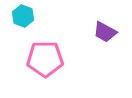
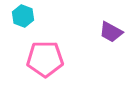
purple trapezoid: moved 6 px right
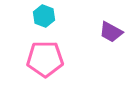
cyan hexagon: moved 21 px right
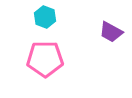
cyan hexagon: moved 1 px right, 1 px down
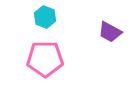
purple trapezoid: moved 1 px left
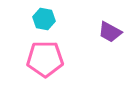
cyan hexagon: moved 1 px left, 2 px down; rotated 10 degrees counterclockwise
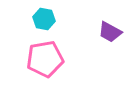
pink pentagon: rotated 9 degrees counterclockwise
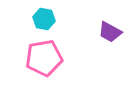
pink pentagon: moved 1 px left, 1 px up
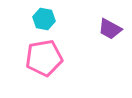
purple trapezoid: moved 3 px up
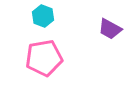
cyan hexagon: moved 1 px left, 3 px up; rotated 10 degrees clockwise
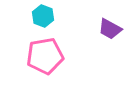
pink pentagon: moved 1 px right, 2 px up
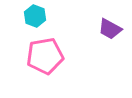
cyan hexagon: moved 8 px left
